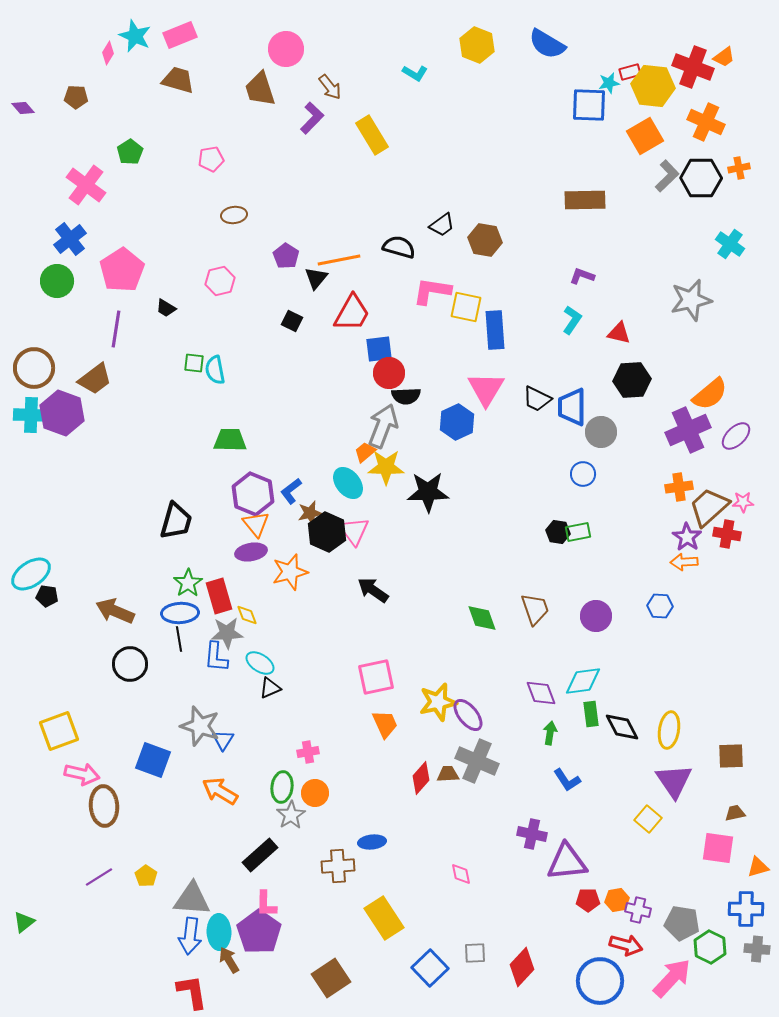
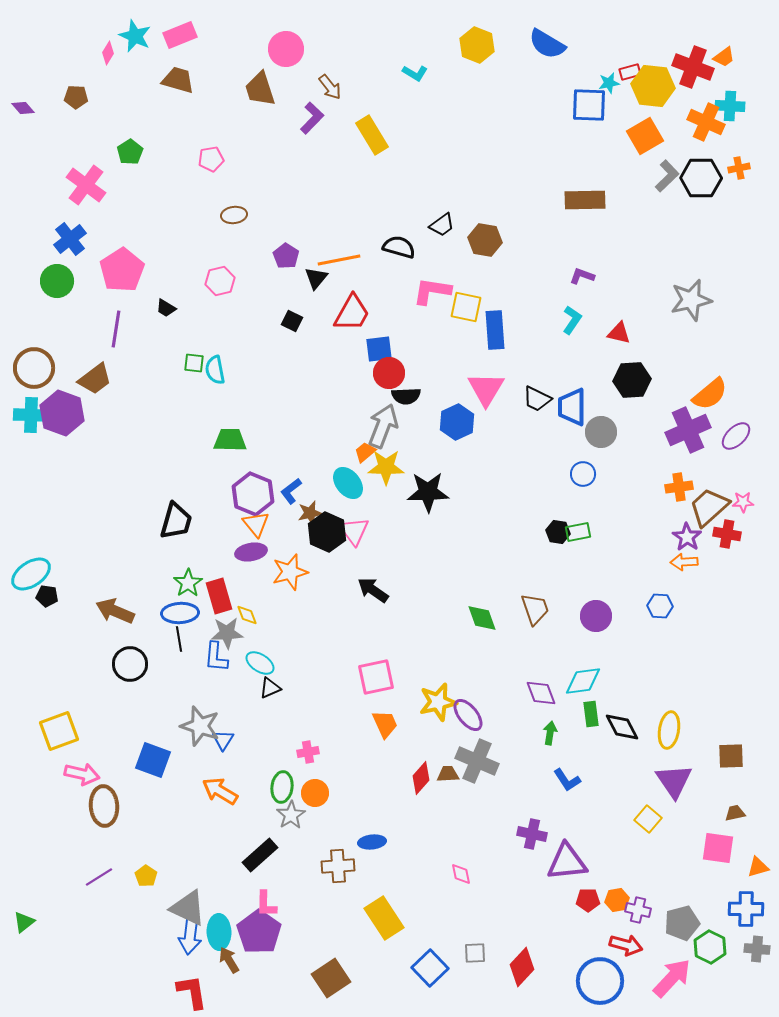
cyan cross at (730, 244): moved 138 px up; rotated 32 degrees counterclockwise
gray triangle at (192, 899): moved 4 px left, 9 px down; rotated 21 degrees clockwise
gray pentagon at (682, 923): rotated 24 degrees counterclockwise
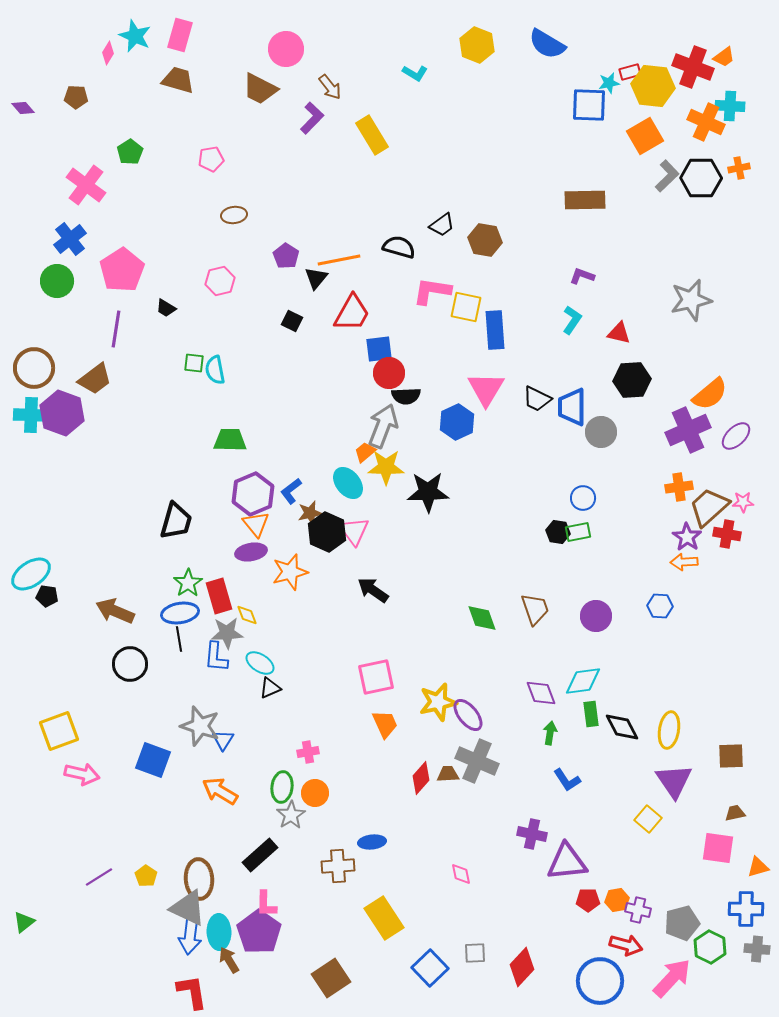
pink rectangle at (180, 35): rotated 52 degrees counterclockwise
brown trapezoid at (260, 89): rotated 45 degrees counterclockwise
blue circle at (583, 474): moved 24 px down
purple hexagon at (253, 494): rotated 15 degrees clockwise
blue ellipse at (180, 613): rotated 6 degrees counterclockwise
brown ellipse at (104, 806): moved 95 px right, 73 px down
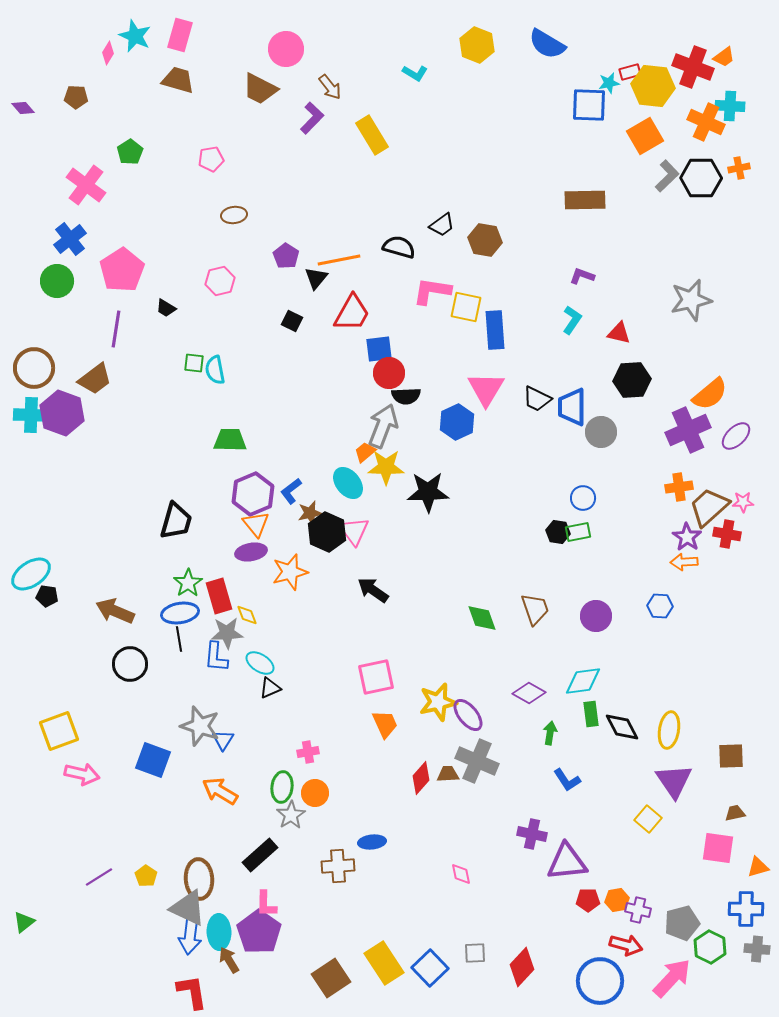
purple diamond at (541, 693): moved 12 px left; rotated 40 degrees counterclockwise
yellow rectangle at (384, 918): moved 45 px down
